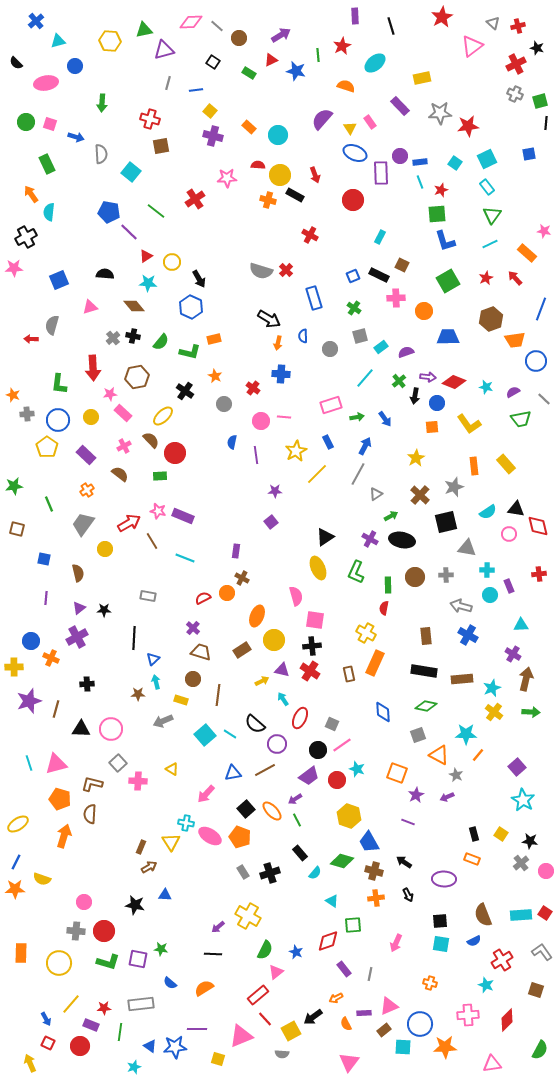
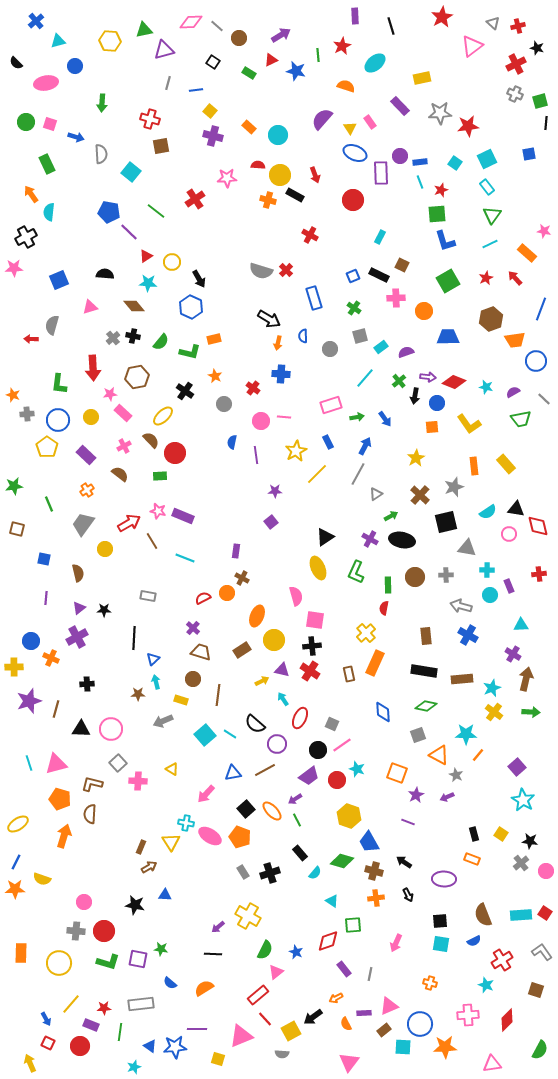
yellow cross at (366, 633): rotated 18 degrees clockwise
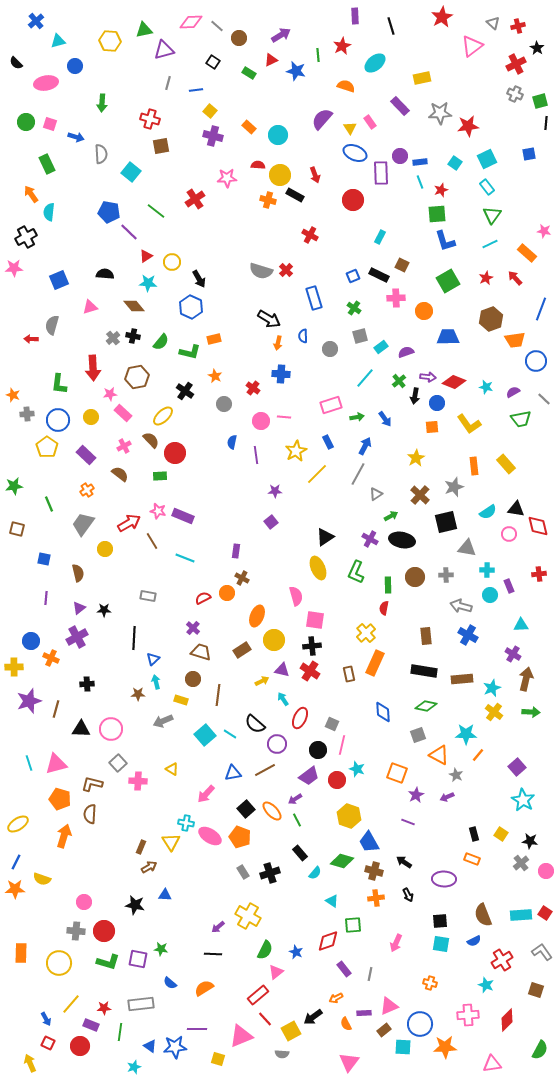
black star at (537, 48): rotated 16 degrees clockwise
pink line at (342, 745): rotated 42 degrees counterclockwise
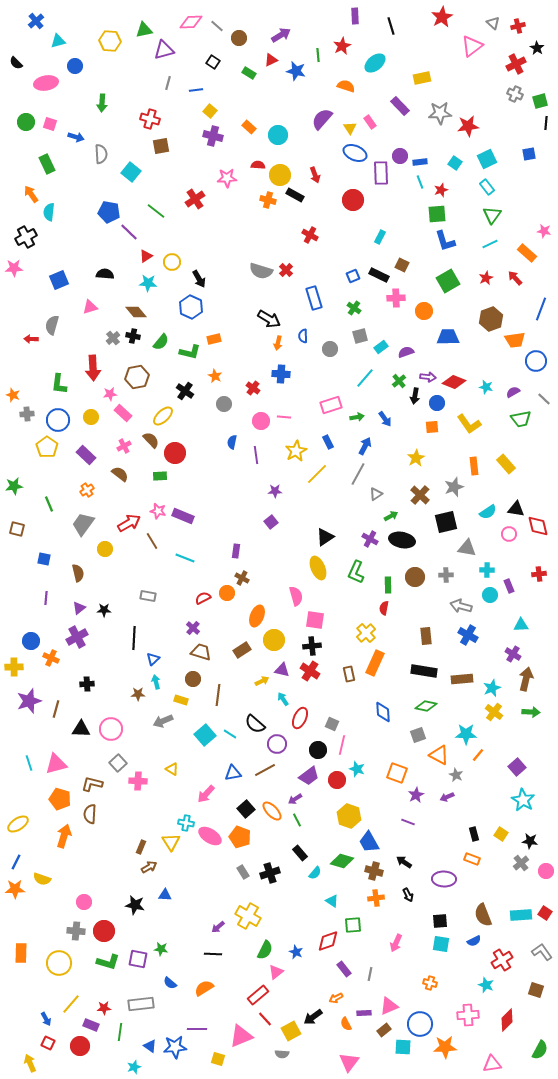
brown diamond at (134, 306): moved 2 px right, 6 px down
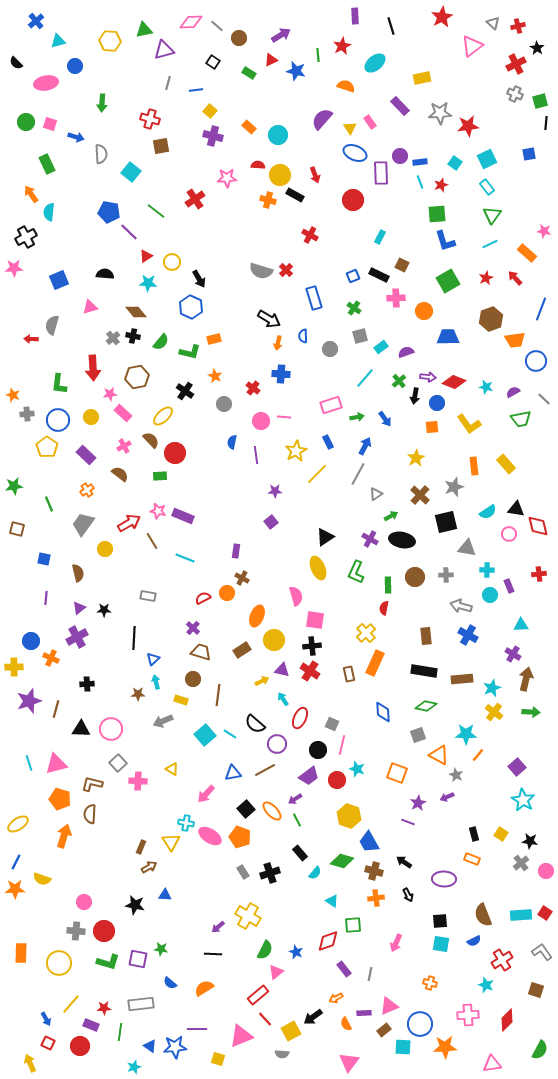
red star at (441, 190): moved 5 px up
purple star at (416, 795): moved 2 px right, 8 px down
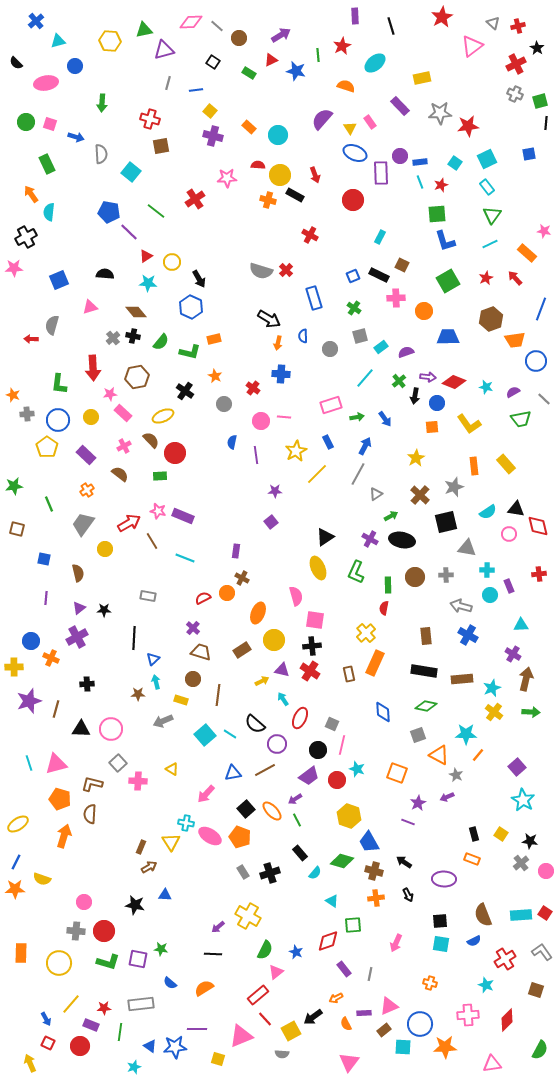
yellow ellipse at (163, 416): rotated 20 degrees clockwise
orange ellipse at (257, 616): moved 1 px right, 3 px up
red cross at (502, 960): moved 3 px right, 1 px up
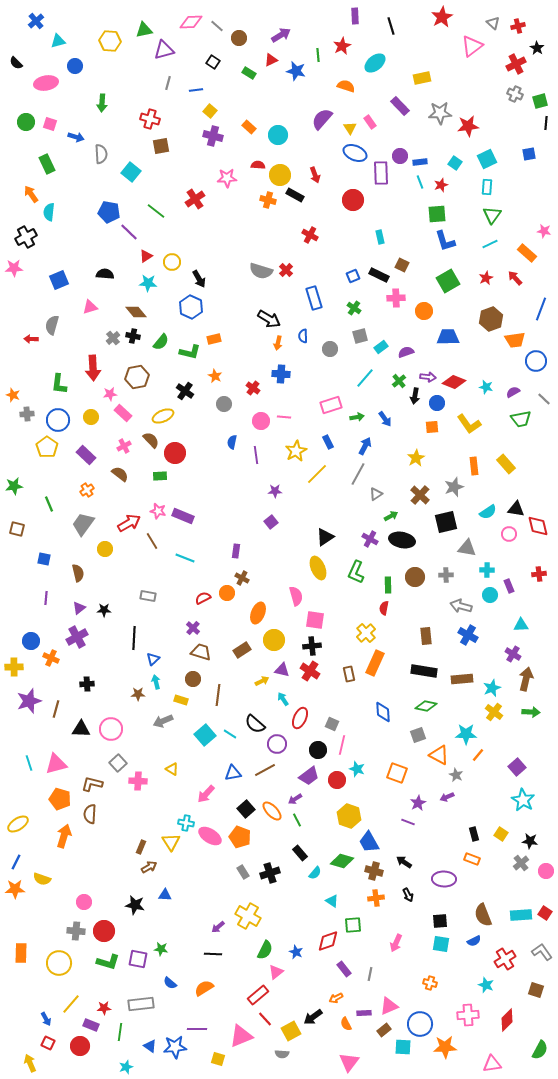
cyan rectangle at (487, 187): rotated 42 degrees clockwise
cyan rectangle at (380, 237): rotated 40 degrees counterclockwise
cyan star at (134, 1067): moved 8 px left
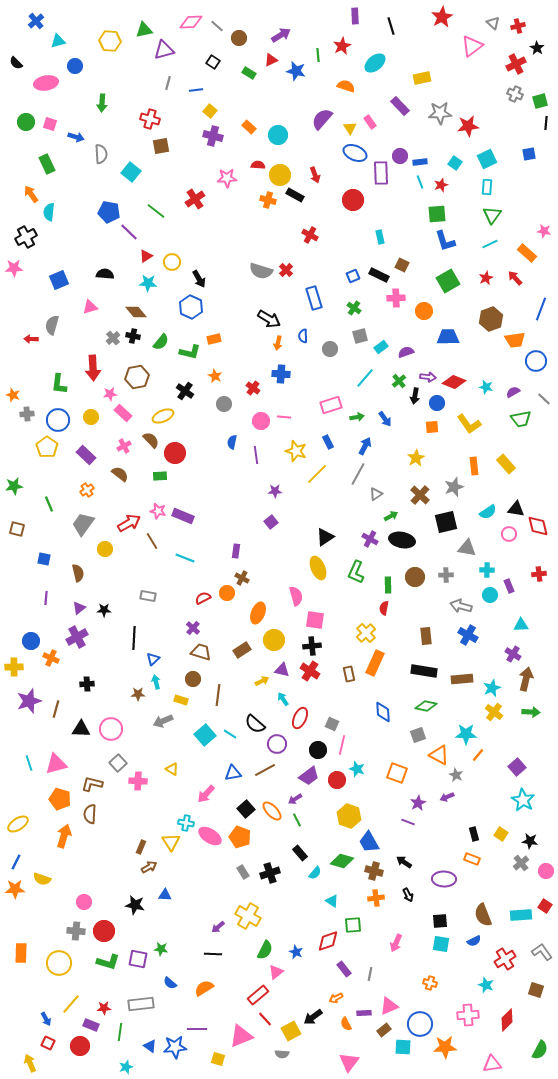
yellow star at (296, 451): rotated 25 degrees counterclockwise
red square at (545, 913): moved 7 px up
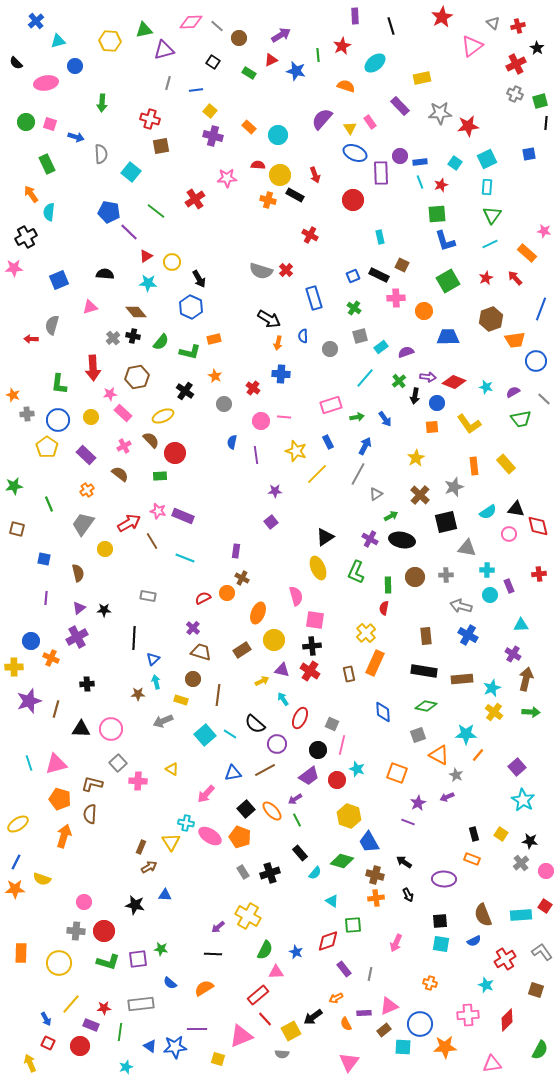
brown cross at (374, 871): moved 1 px right, 4 px down
purple square at (138, 959): rotated 18 degrees counterclockwise
pink triangle at (276, 972): rotated 35 degrees clockwise
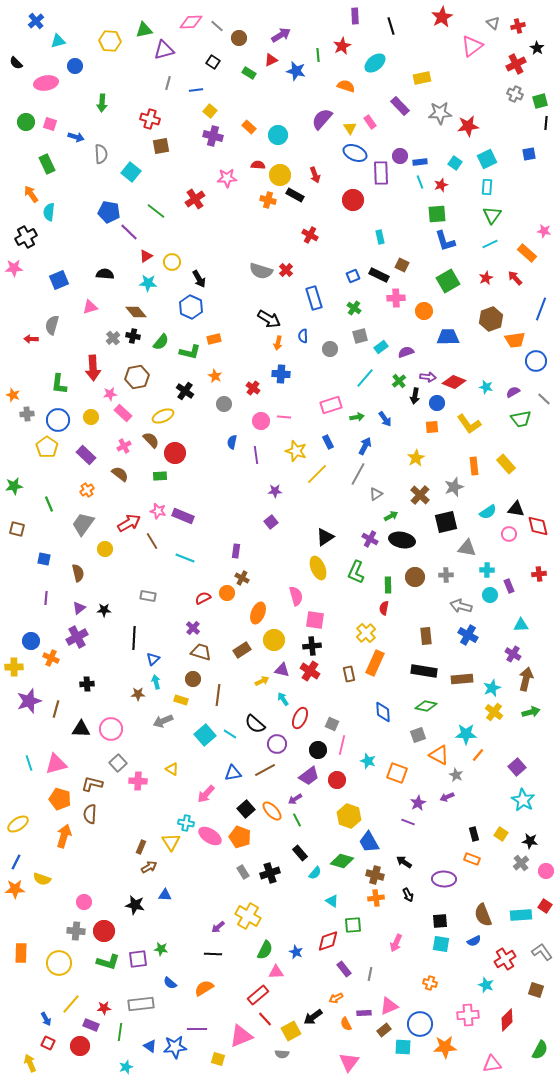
green arrow at (531, 712): rotated 18 degrees counterclockwise
cyan star at (357, 769): moved 11 px right, 8 px up
